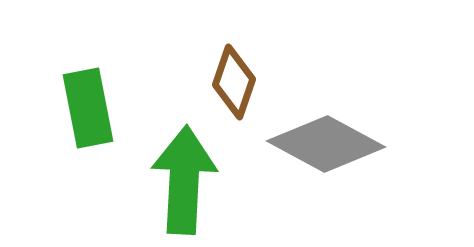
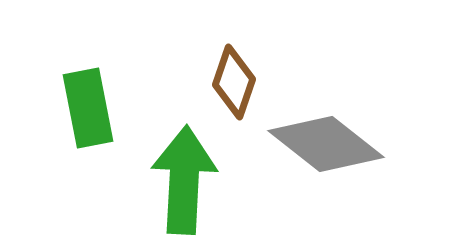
gray diamond: rotated 10 degrees clockwise
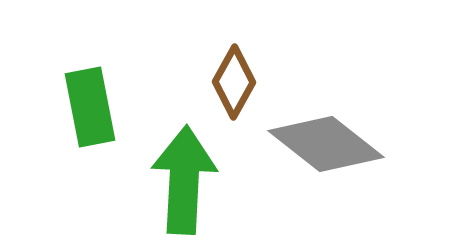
brown diamond: rotated 10 degrees clockwise
green rectangle: moved 2 px right, 1 px up
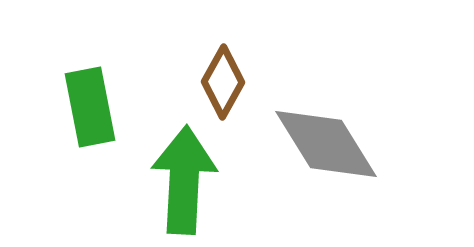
brown diamond: moved 11 px left
gray diamond: rotated 20 degrees clockwise
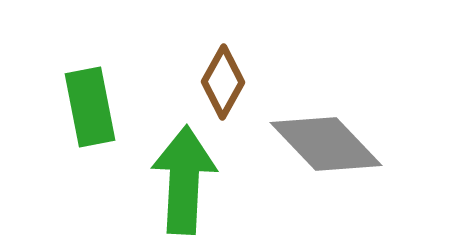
gray diamond: rotated 12 degrees counterclockwise
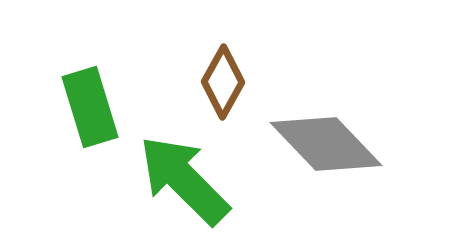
green rectangle: rotated 6 degrees counterclockwise
green arrow: rotated 48 degrees counterclockwise
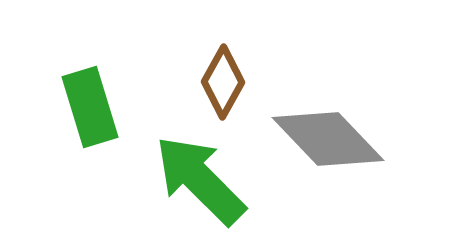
gray diamond: moved 2 px right, 5 px up
green arrow: moved 16 px right
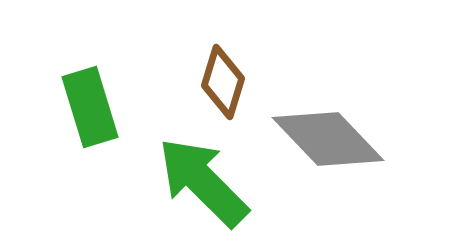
brown diamond: rotated 12 degrees counterclockwise
green arrow: moved 3 px right, 2 px down
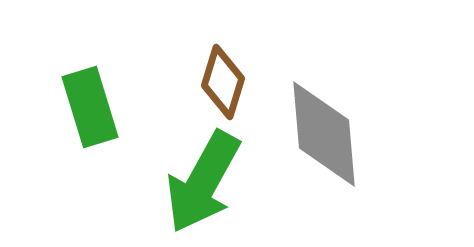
gray diamond: moved 4 px left, 5 px up; rotated 39 degrees clockwise
green arrow: rotated 106 degrees counterclockwise
